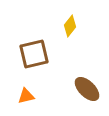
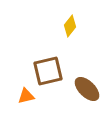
brown square: moved 14 px right, 17 px down
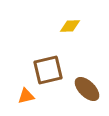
yellow diamond: rotated 50 degrees clockwise
brown square: moved 1 px up
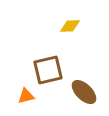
brown ellipse: moved 3 px left, 3 px down
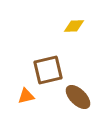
yellow diamond: moved 4 px right
brown ellipse: moved 6 px left, 5 px down
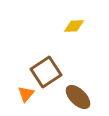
brown square: moved 2 px left, 2 px down; rotated 20 degrees counterclockwise
orange triangle: moved 2 px up; rotated 36 degrees counterclockwise
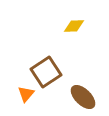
brown ellipse: moved 5 px right
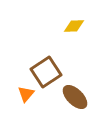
brown ellipse: moved 8 px left
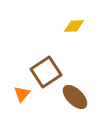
orange triangle: moved 4 px left
